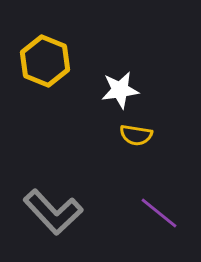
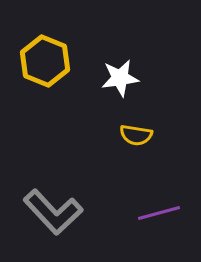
white star: moved 12 px up
purple line: rotated 54 degrees counterclockwise
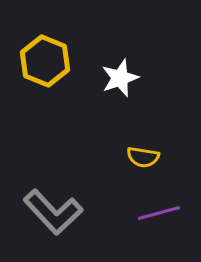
white star: rotated 12 degrees counterclockwise
yellow semicircle: moved 7 px right, 22 px down
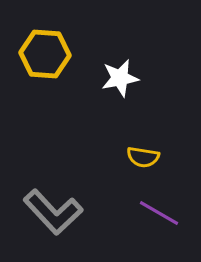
yellow hexagon: moved 7 px up; rotated 18 degrees counterclockwise
white star: rotated 9 degrees clockwise
purple line: rotated 45 degrees clockwise
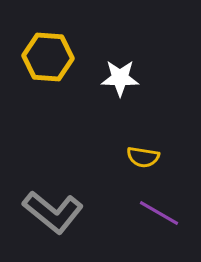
yellow hexagon: moved 3 px right, 3 px down
white star: rotated 12 degrees clockwise
gray L-shape: rotated 8 degrees counterclockwise
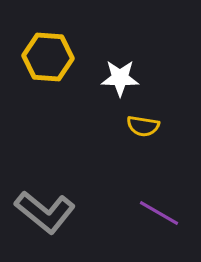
yellow semicircle: moved 31 px up
gray L-shape: moved 8 px left
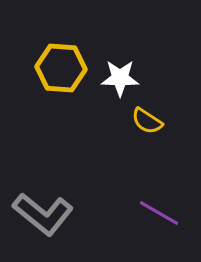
yellow hexagon: moved 13 px right, 11 px down
yellow semicircle: moved 4 px right, 5 px up; rotated 24 degrees clockwise
gray L-shape: moved 2 px left, 2 px down
